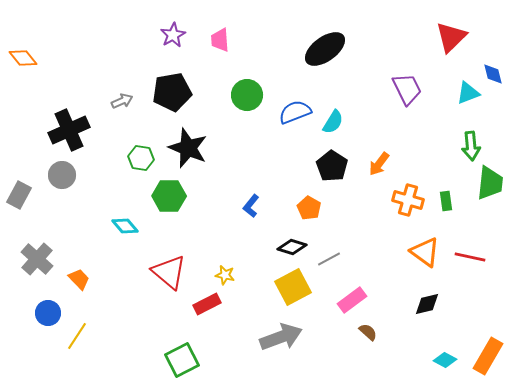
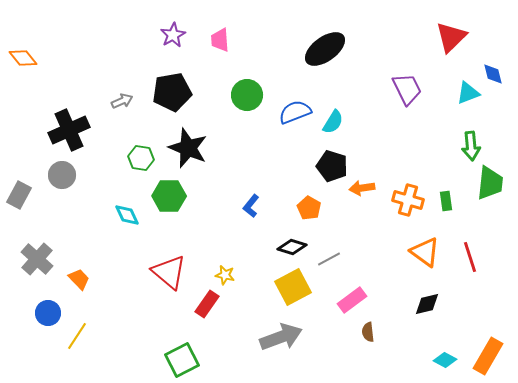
orange arrow at (379, 164): moved 17 px left, 24 px down; rotated 45 degrees clockwise
black pentagon at (332, 166): rotated 16 degrees counterclockwise
cyan diamond at (125, 226): moved 2 px right, 11 px up; rotated 16 degrees clockwise
red line at (470, 257): rotated 60 degrees clockwise
red rectangle at (207, 304): rotated 28 degrees counterclockwise
brown semicircle at (368, 332): rotated 138 degrees counterclockwise
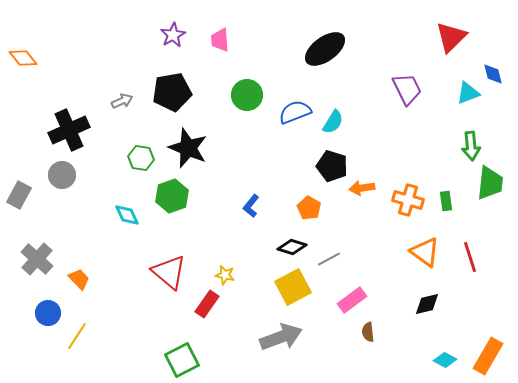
green hexagon at (169, 196): moved 3 px right; rotated 20 degrees counterclockwise
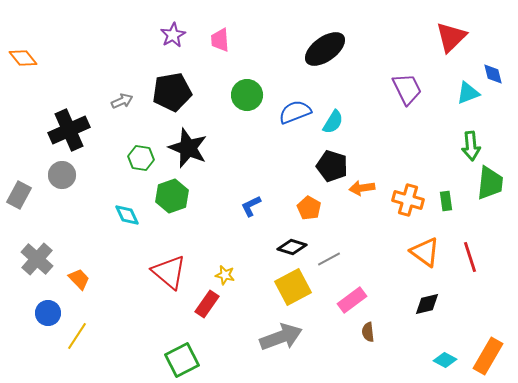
blue L-shape at (251, 206): rotated 25 degrees clockwise
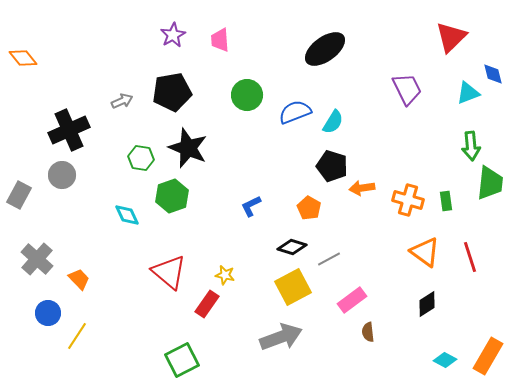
black diamond at (427, 304): rotated 20 degrees counterclockwise
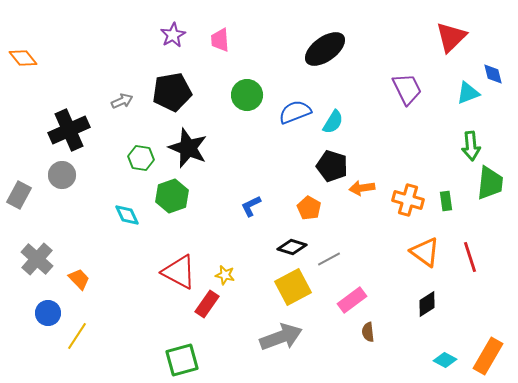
red triangle at (169, 272): moved 10 px right; rotated 12 degrees counterclockwise
green square at (182, 360): rotated 12 degrees clockwise
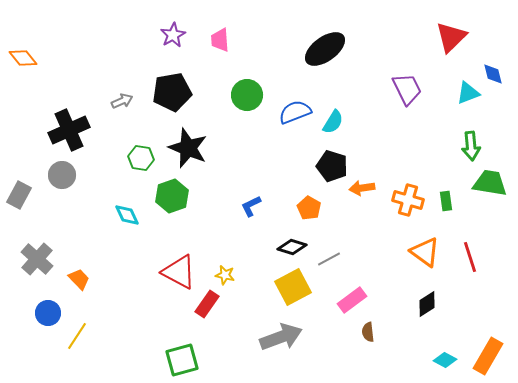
green trapezoid at (490, 183): rotated 87 degrees counterclockwise
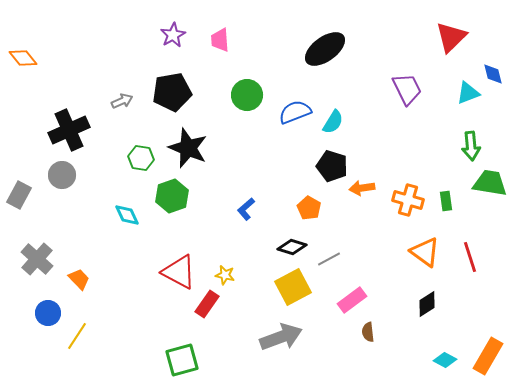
blue L-shape at (251, 206): moved 5 px left, 3 px down; rotated 15 degrees counterclockwise
